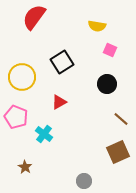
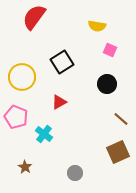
gray circle: moved 9 px left, 8 px up
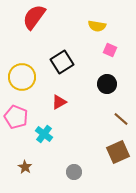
gray circle: moved 1 px left, 1 px up
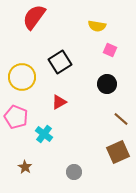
black square: moved 2 px left
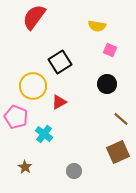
yellow circle: moved 11 px right, 9 px down
gray circle: moved 1 px up
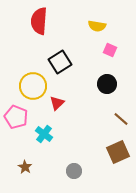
red semicircle: moved 5 px right, 4 px down; rotated 32 degrees counterclockwise
red triangle: moved 2 px left, 1 px down; rotated 14 degrees counterclockwise
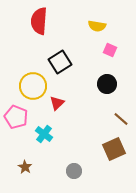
brown square: moved 4 px left, 3 px up
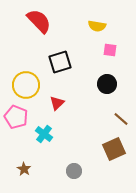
red semicircle: rotated 132 degrees clockwise
pink square: rotated 16 degrees counterclockwise
black square: rotated 15 degrees clockwise
yellow circle: moved 7 px left, 1 px up
brown star: moved 1 px left, 2 px down
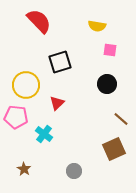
pink pentagon: rotated 15 degrees counterclockwise
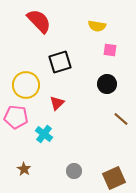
brown square: moved 29 px down
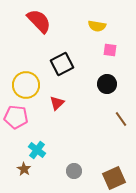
black square: moved 2 px right, 2 px down; rotated 10 degrees counterclockwise
brown line: rotated 14 degrees clockwise
cyan cross: moved 7 px left, 16 px down
